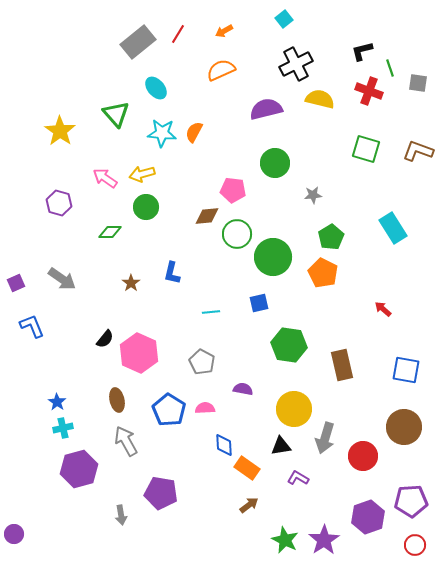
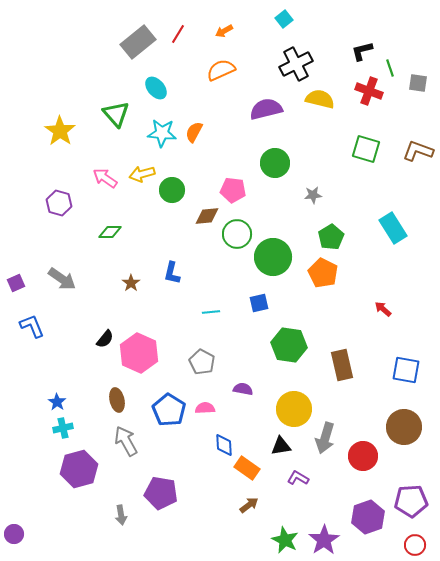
green circle at (146, 207): moved 26 px right, 17 px up
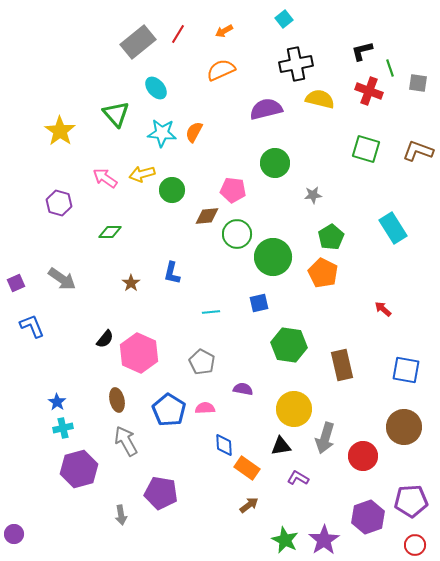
black cross at (296, 64): rotated 16 degrees clockwise
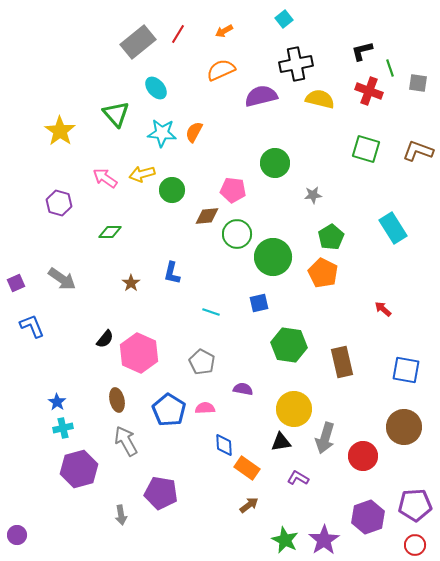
purple semicircle at (266, 109): moved 5 px left, 13 px up
cyan line at (211, 312): rotated 24 degrees clockwise
brown rectangle at (342, 365): moved 3 px up
black triangle at (281, 446): moved 4 px up
purple pentagon at (411, 501): moved 4 px right, 4 px down
purple circle at (14, 534): moved 3 px right, 1 px down
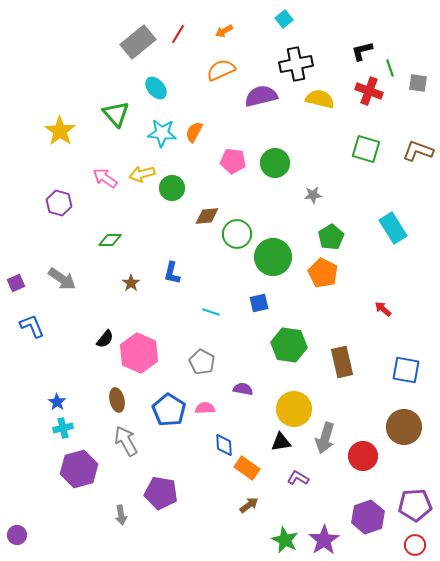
green circle at (172, 190): moved 2 px up
pink pentagon at (233, 190): moved 29 px up
green diamond at (110, 232): moved 8 px down
